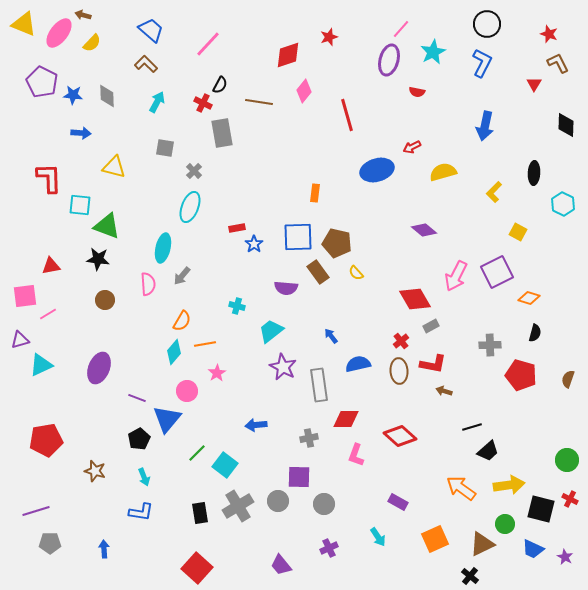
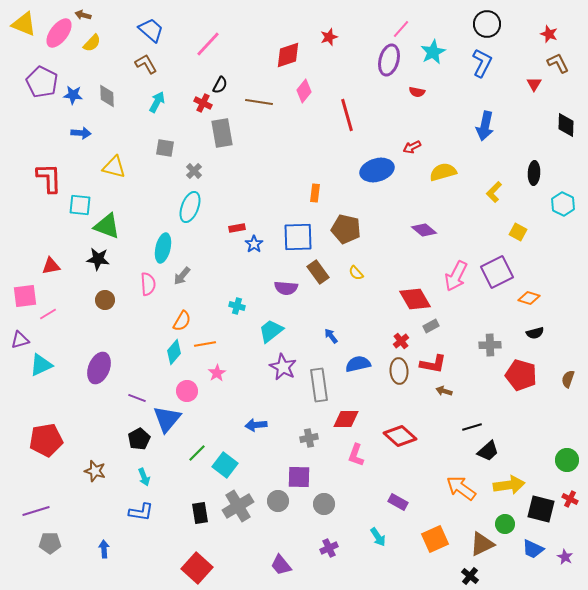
brown L-shape at (146, 64): rotated 15 degrees clockwise
brown pentagon at (337, 243): moved 9 px right, 14 px up
black semicircle at (535, 333): rotated 60 degrees clockwise
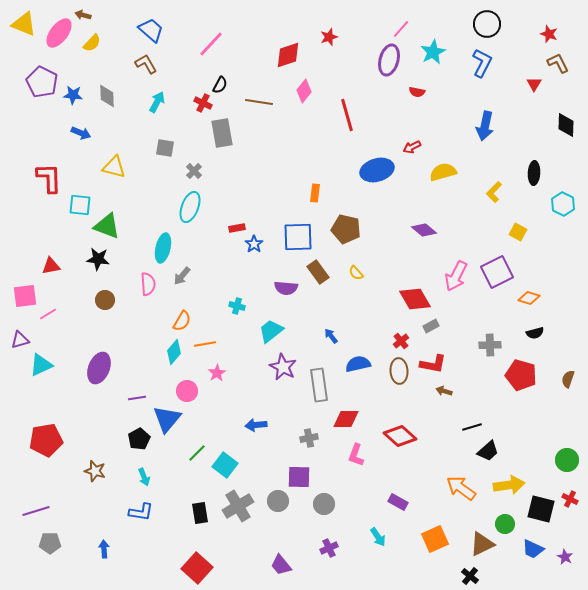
pink line at (208, 44): moved 3 px right
blue arrow at (81, 133): rotated 18 degrees clockwise
purple line at (137, 398): rotated 30 degrees counterclockwise
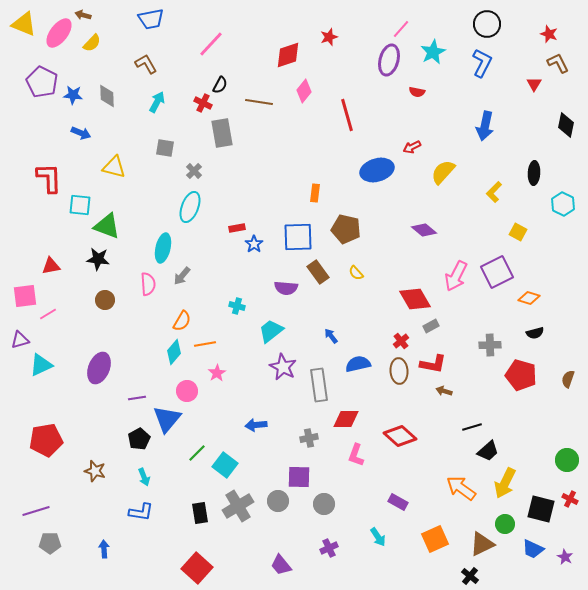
blue trapezoid at (151, 30): moved 11 px up; rotated 128 degrees clockwise
black diamond at (566, 125): rotated 10 degrees clockwise
yellow semicircle at (443, 172): rotated 32 degrees counterclockwise
yellow arrow at (509, 485): moved 4 px left, 2 px up; rotated 124 degrees clockwise
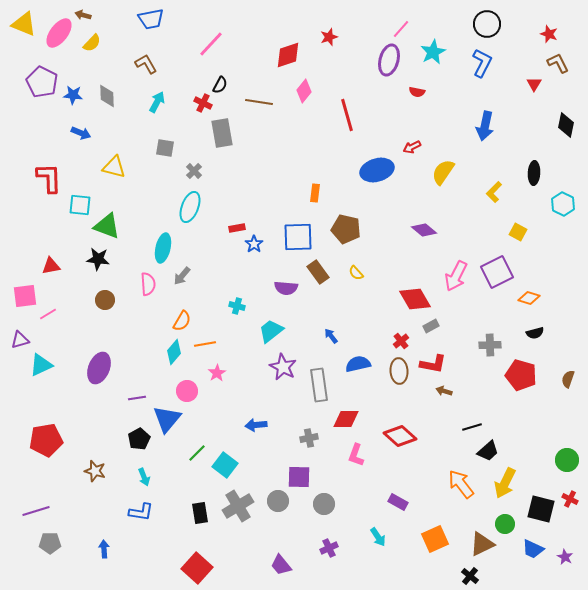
yellow semicircle at (443, 172): rotated 8 degrees counterclockwise
orange arrow at (461, 488): moved 4 px up; rotated 16 degrees clockwise
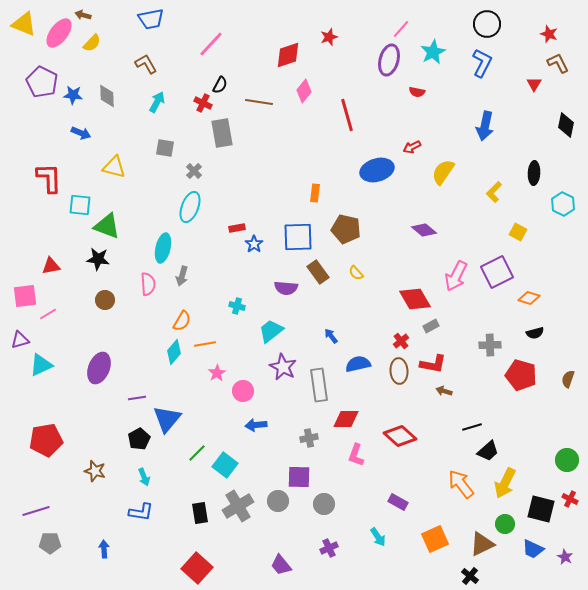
gray arrow at (182, 276): rotated 24 degrees counterclockwise
pink circle at (187, 391): moved 56 px right
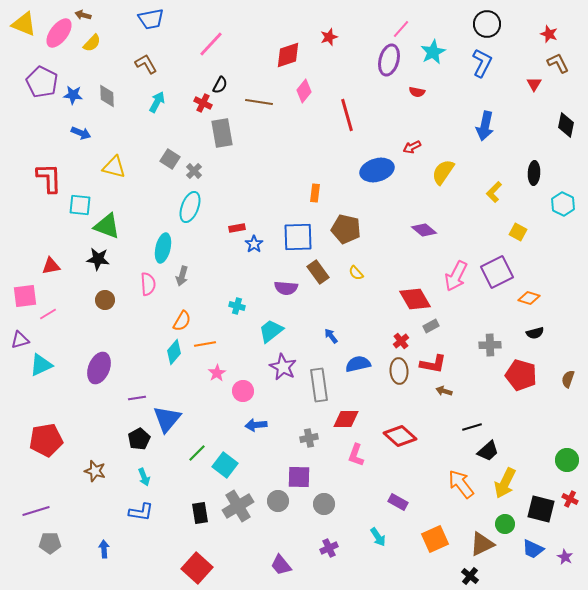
gray square at (165, 148): moved 5 px right, 11 px down; rotated 24 degrees clockwise
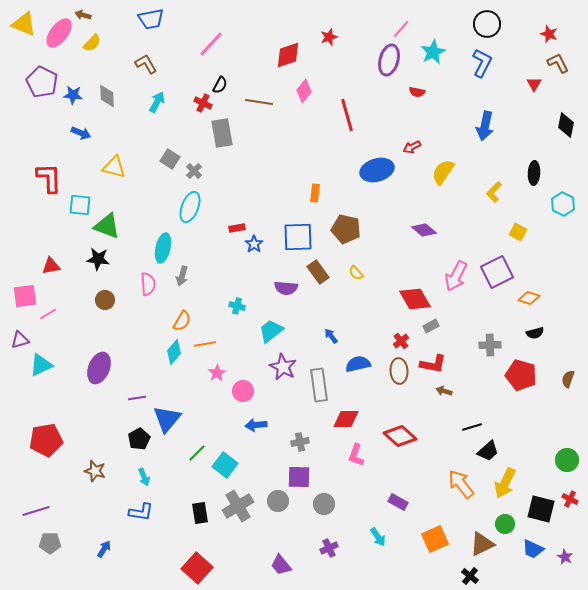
gray cross at (309, 438): moved 9 px left, 4 px down
blue arrow at (104, 549): rotated 36 degrees clockwise
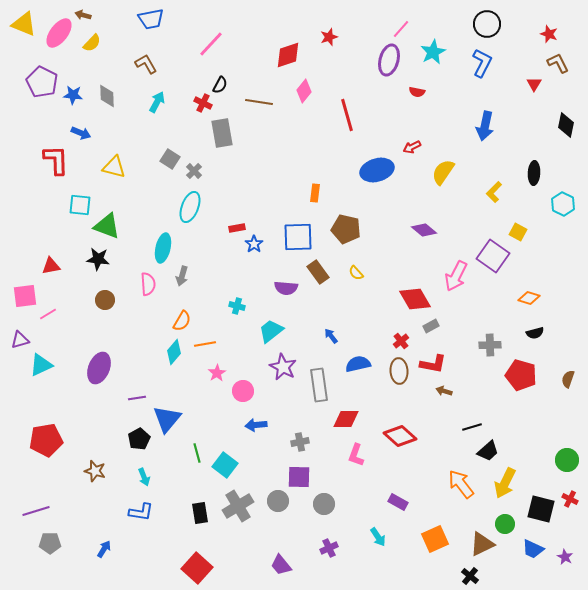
red L-shape at (49, 178): moved 7 px right, 18 px up
purple square at (497, 272): moved 4 px left, 16 px up; rotated 28 degrees counterclockwise
green line at (197, 453): rotated 60 degrees counterclockwise
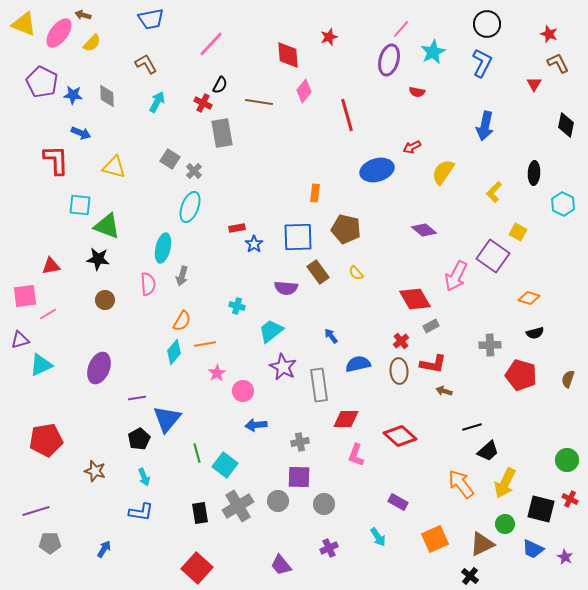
red diamond at (288, 55): rotated 76 degrees counterclockwise
